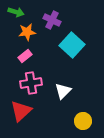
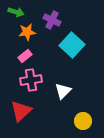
pink cross: moved 3 px up
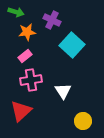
white triangle: rotated 18 degrees counterclockwise
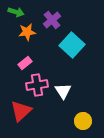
purple cross: rotated 24 degrees clockwise
pink rectangle: moved 7 px down
pink cross: moved 6 px right, 5 px down
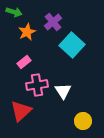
green arrow: moved 2 px left
purple cross: moved 1 px right, 2 px down
orange star: rotated 18 degrees counterclockwise
pink rectangle: moved 1 px left, 1 px up
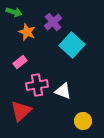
orange star: rotated 24 degrees counterclockwise
pink rectangle: moved 4 px left
white triangle: rotated 36 degrees counterclockwise
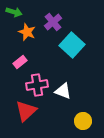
red triangle: moved 5 px right
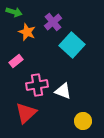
pink rectangle: moved 4 px left, 1 px up
red triangle: moved 2 px down
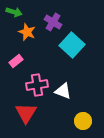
purple cross: rotated 18 degrees counterclockwise
red triangle: rotated 15 degrees counterclockwise
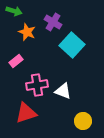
green arrow: moved 1 px up
red triangle: rotated 40 degrees clockwise
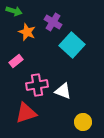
yellow circle: moved 1 px down
